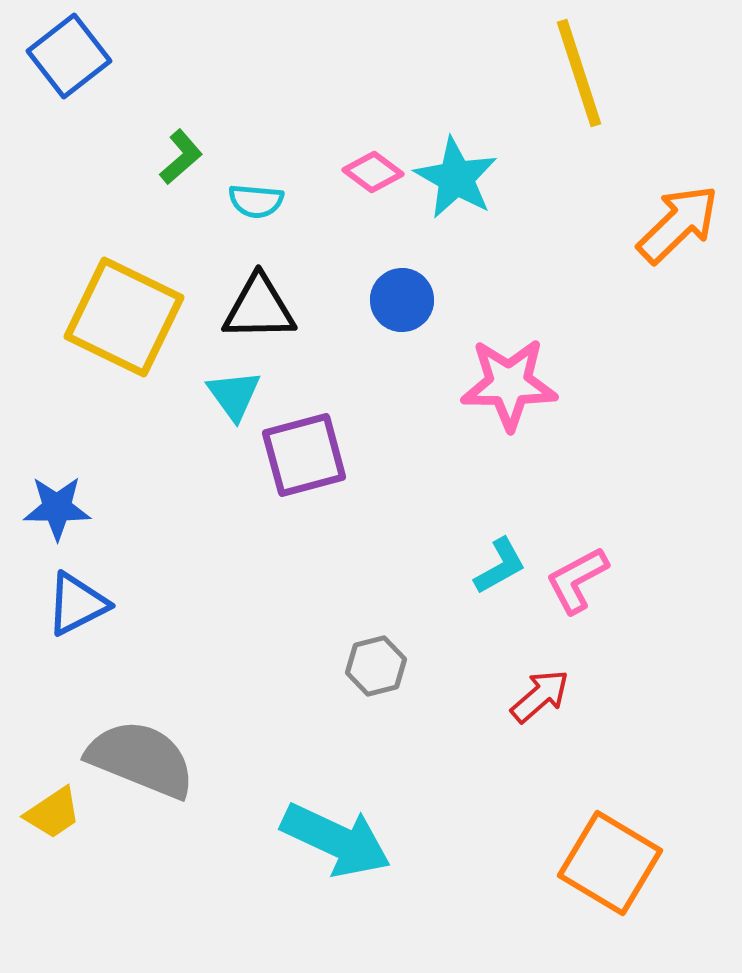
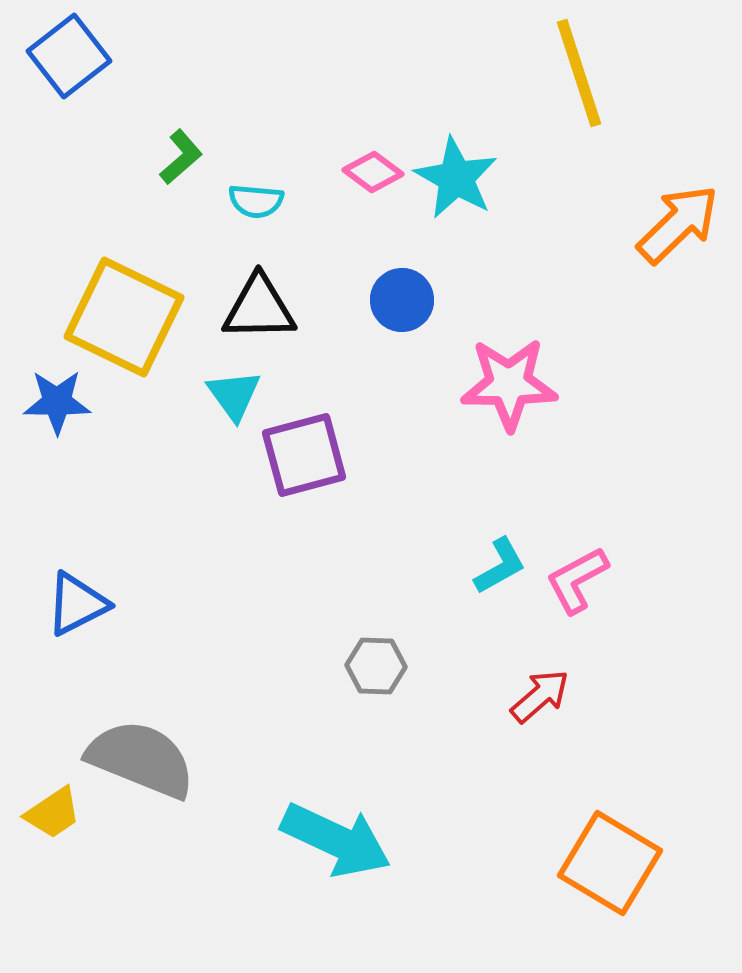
blue star: moved 106 px up
gray hexagon: rotated 16 degrees clockwise
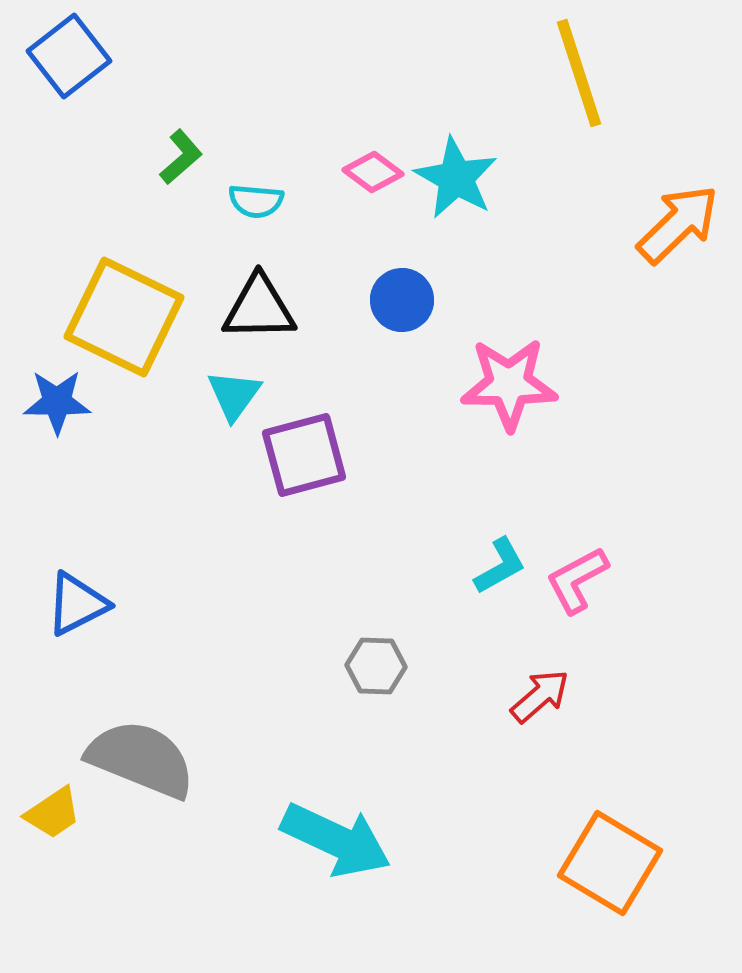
cyan triangle: rotated 12 degrees clockwise
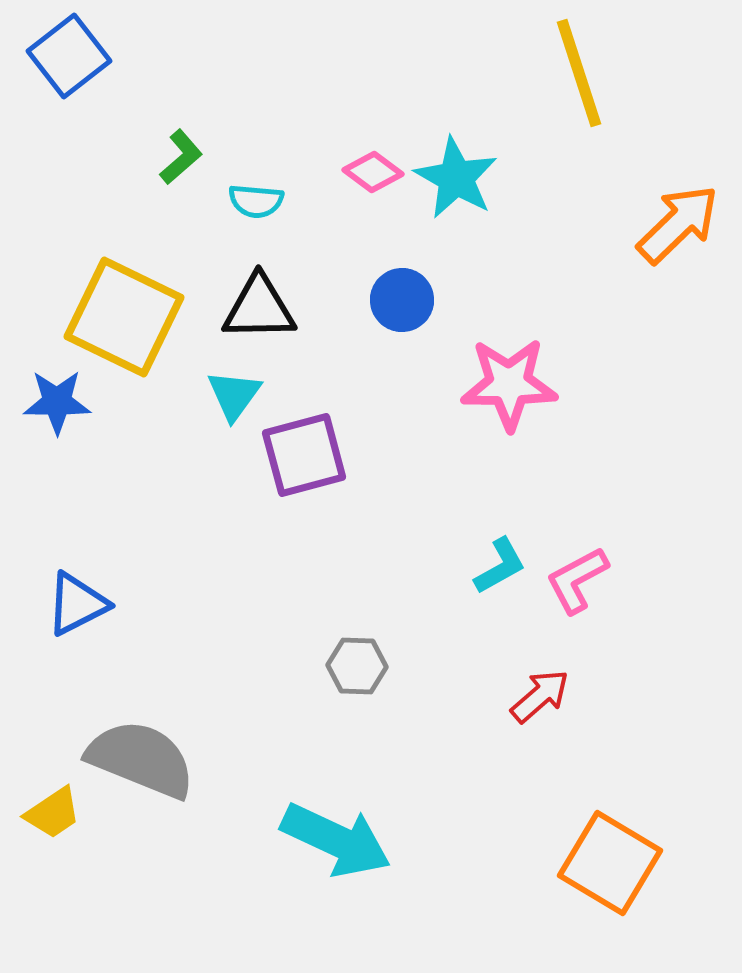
gray hexagon: moved 19 px left
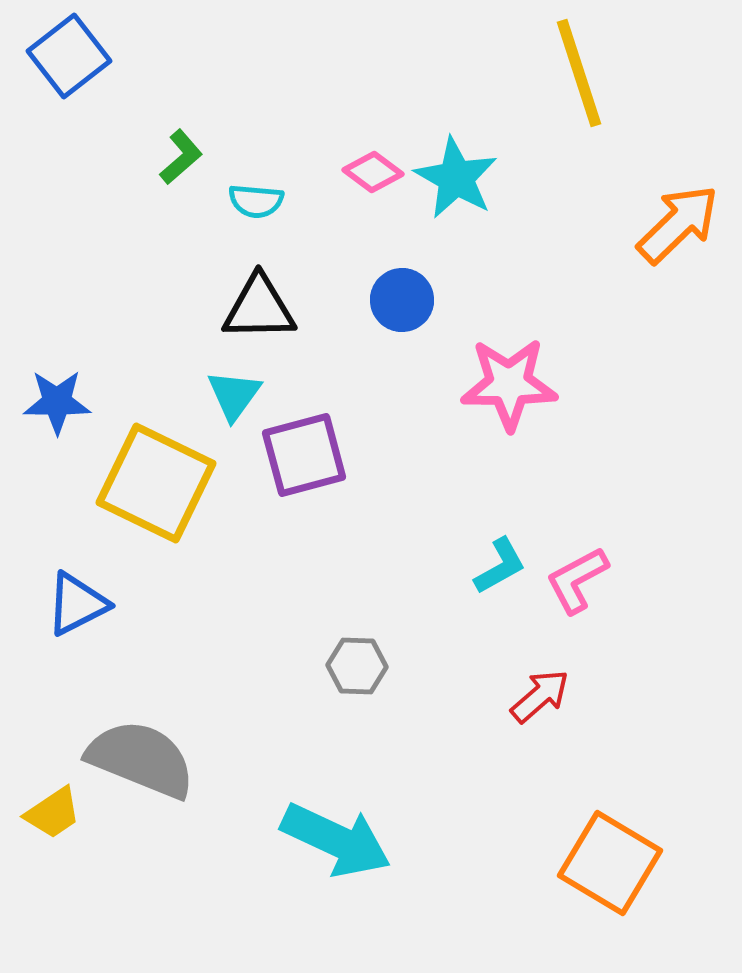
yellow square: moved 32 px right, 166 px down
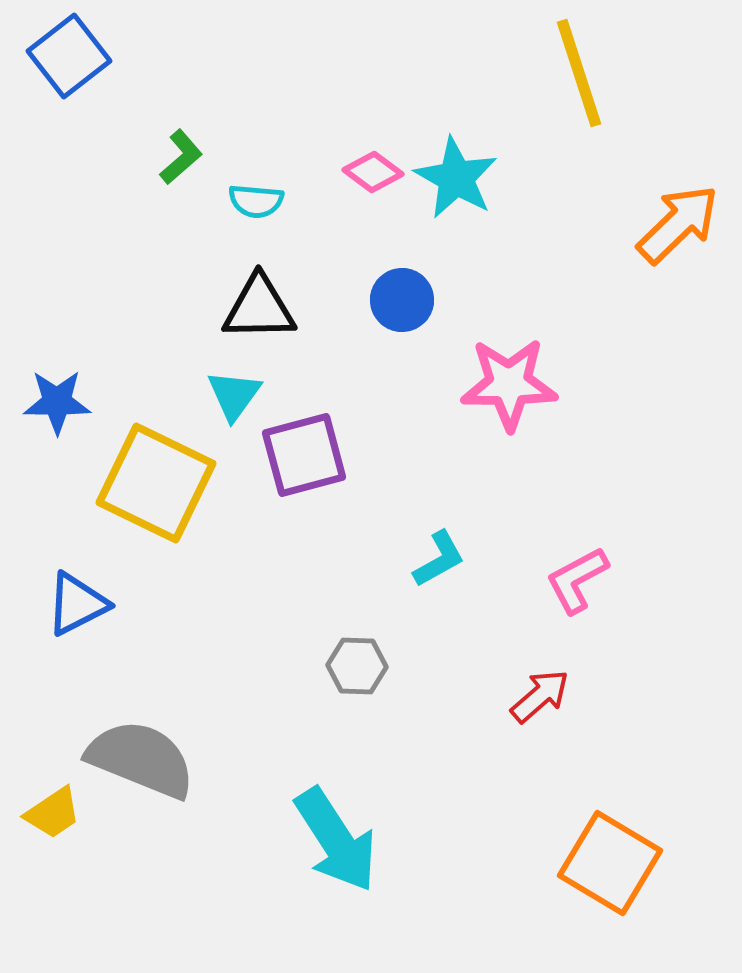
cyan L-shape: moved 61 px left, 7 px up
cyan arrow: rotated 32 degrees clockwise
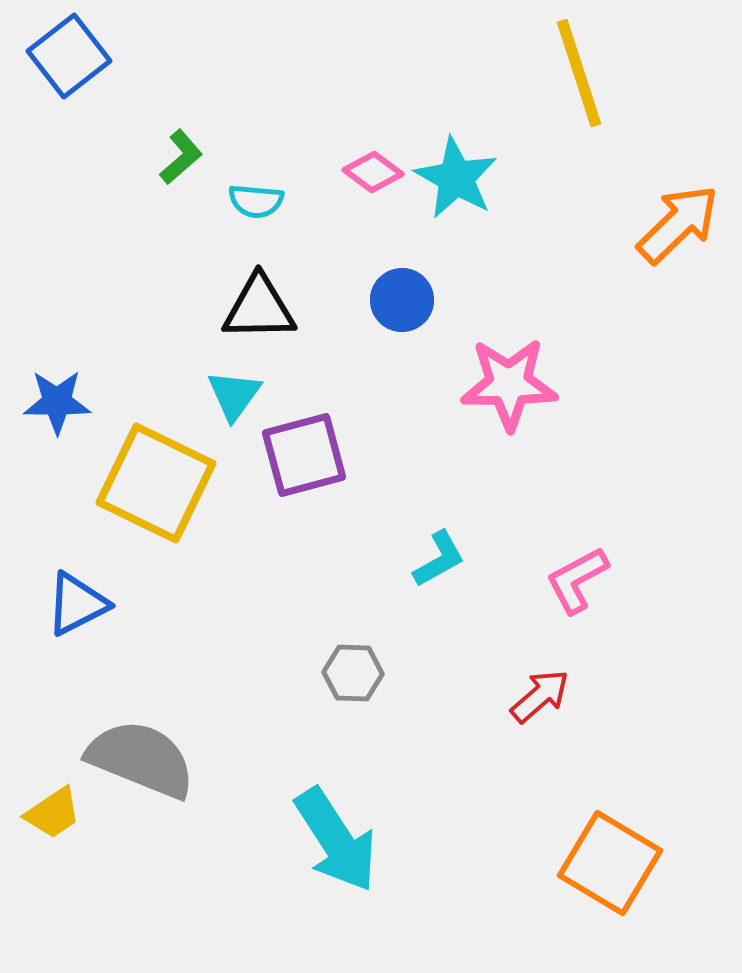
gray hexagon: moved 4 px left, 7 px down
